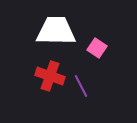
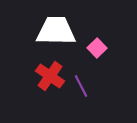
pink square: rotated 12 degrees clockwise
red cross: rotated 16 degrees clockwise
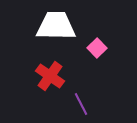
white trapezoid: moved 5 px up
purple line: moved 18 px down
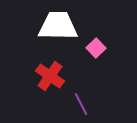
white trapezoid: moved 2 px right
pink square: moved 1 px left
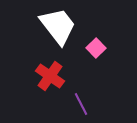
white trapezoid: rotated 51 degrees clockwise
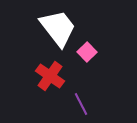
white trapezoid: moved 2 px down
pink square: moved 9 px left, 4 px down
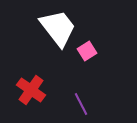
pink square: moved 1 px up; rotated 12 degrees clockwise
red cross: moved 19 px left, 14 px down
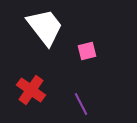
white trapezoid: moved 13 px left, 1 px up
pink square: rotated 18 degrees clockwise
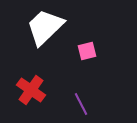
white trapezoid: rotated 96 degrees counterclockwise
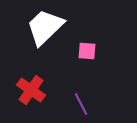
pink square: rotated 18 degrees clockwise
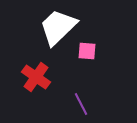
white trapezoid: moved 13 px right
red cross: moved 5 px right, 13 px up
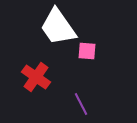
white trapezoid: rotated 81 degrees counterclockwise
